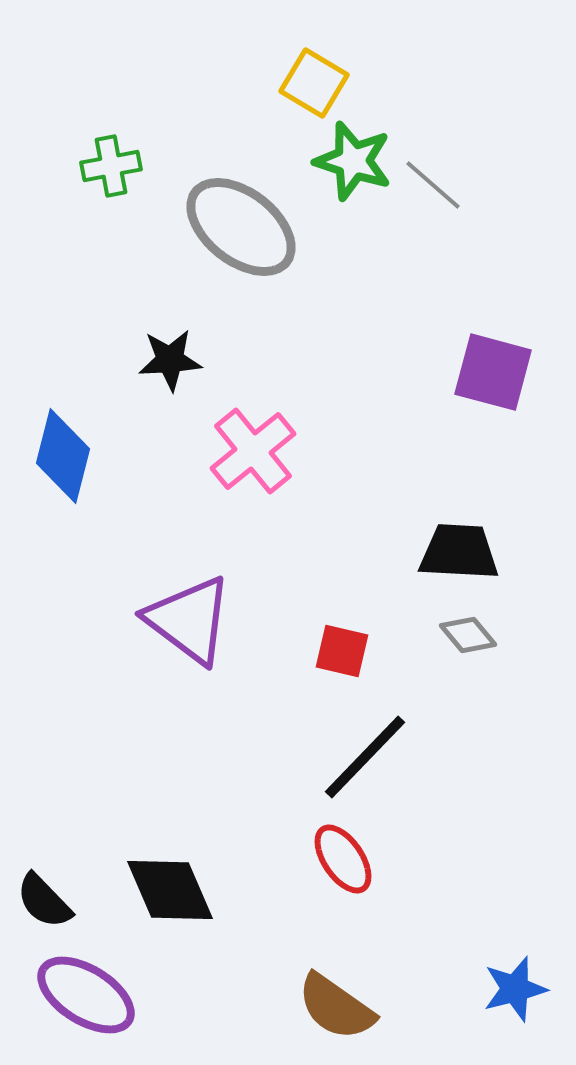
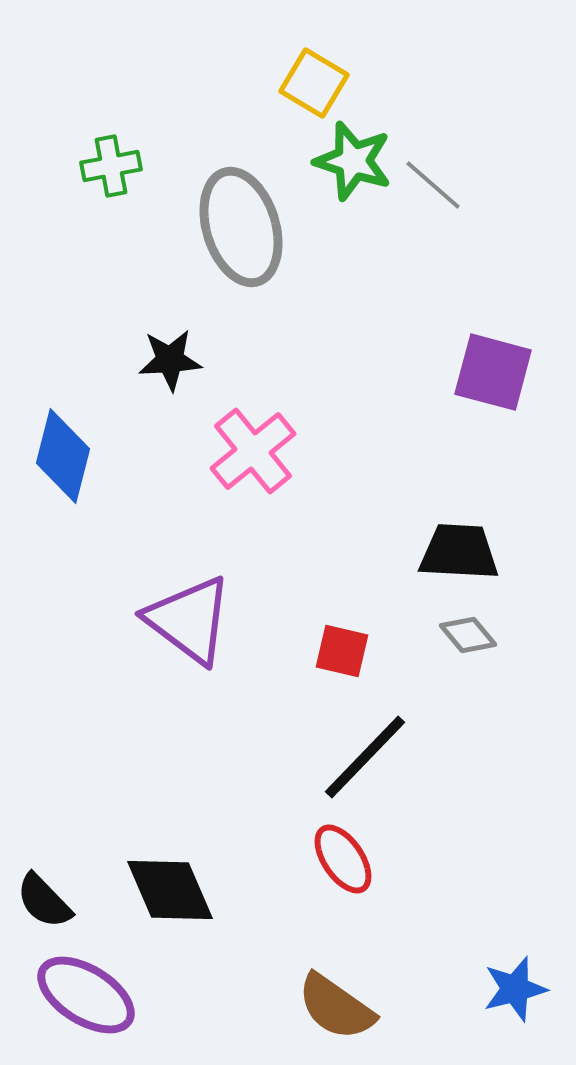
gray ellipse: rotated 35 degrees clockwise
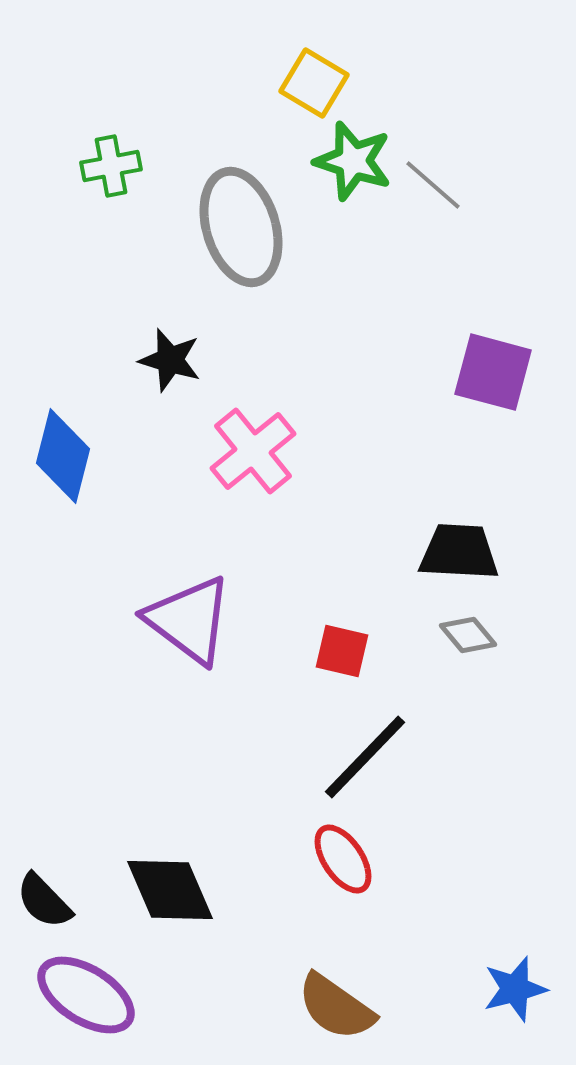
black star: rotated 20 degrees clockwise
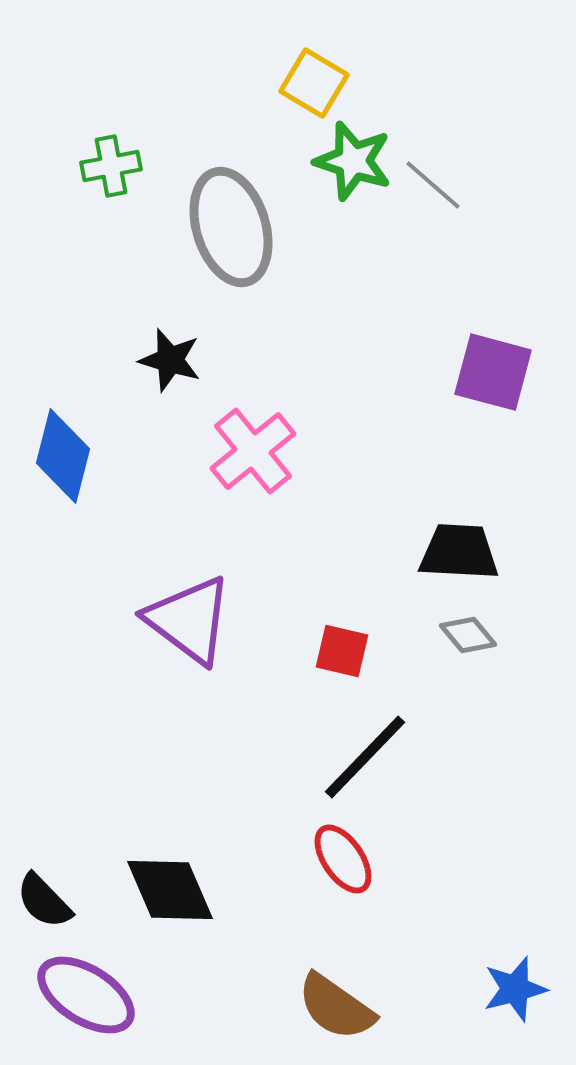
gray ellipse: moved 10 px left
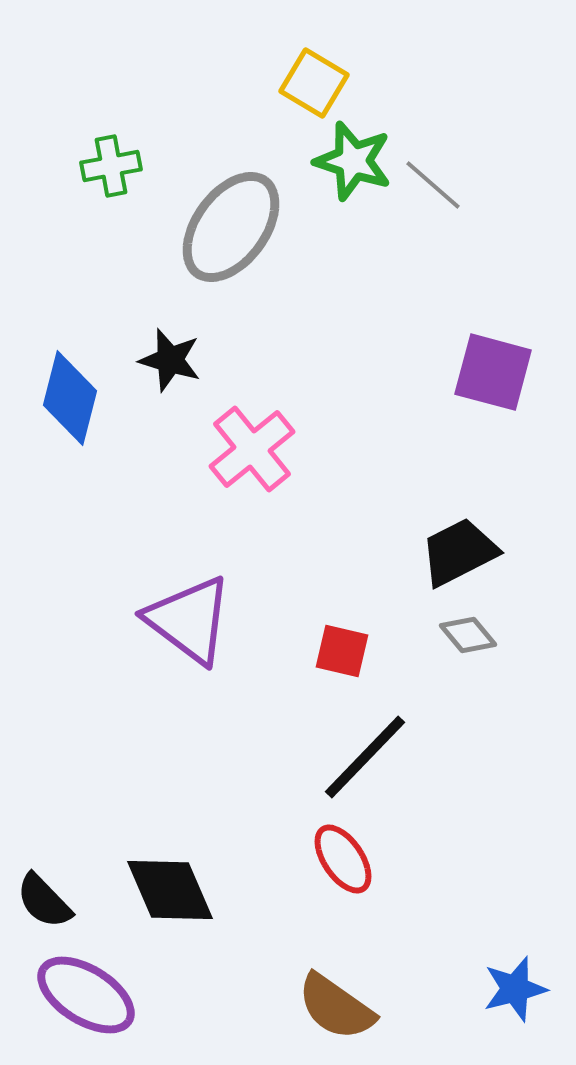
gray ellipse: rotated 53 degrees clockwise
pink cross: moved 1 px left, 2 px up
blue diamond: moved 7 px right, 58 px up
black trapezoid: rotated 30 degrees counterclockwise
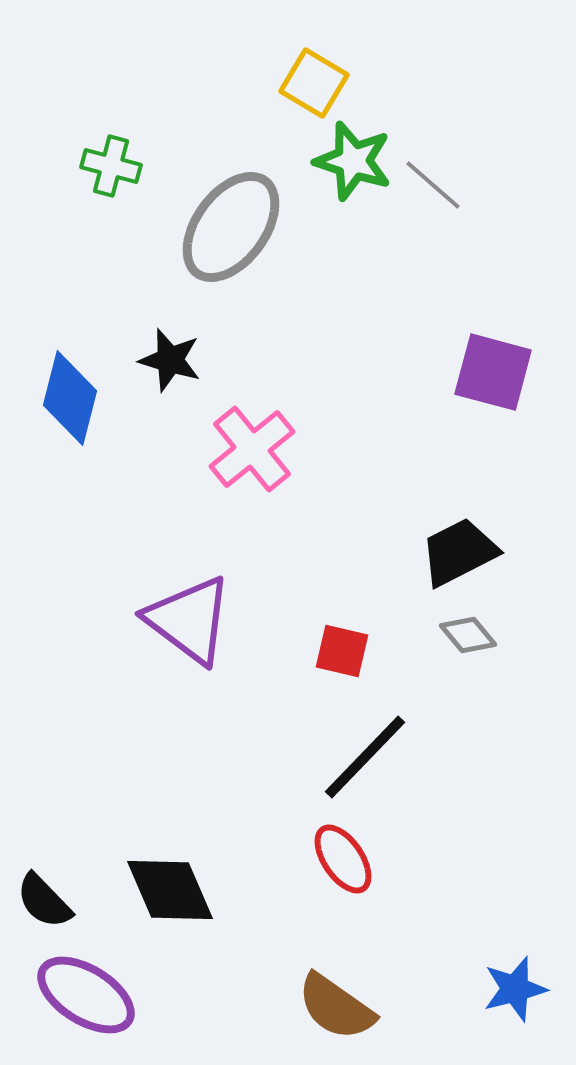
green cross: rotated 26 degrees clockwise
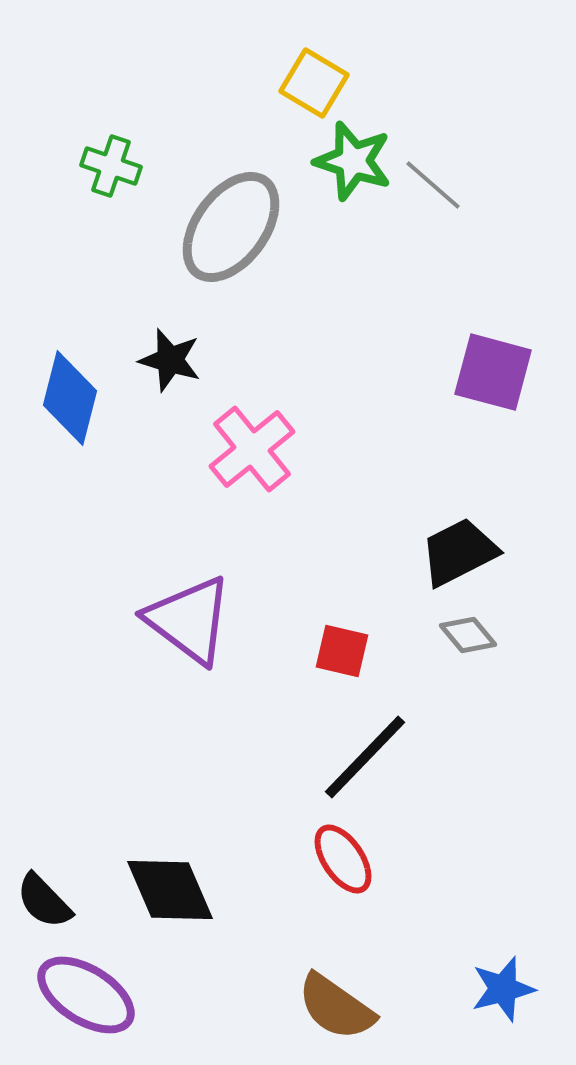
green cross: rotated 4 degrees clockwise
blue star: moved 12 px left
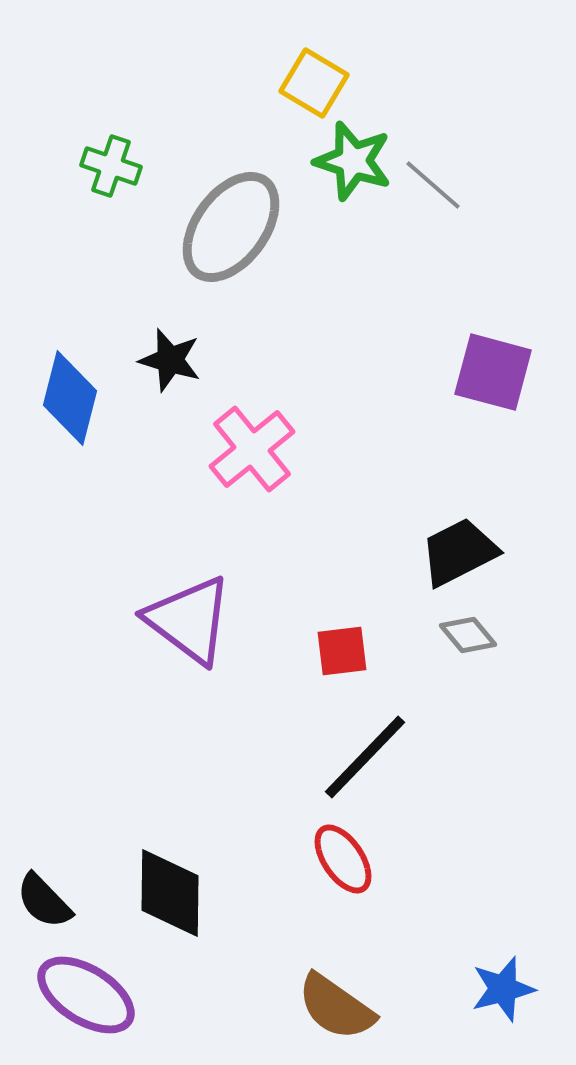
red square: rotated 20 degrees counterclockwise
black diamond: moved 3 px down; rotated 24 degrees clockwise
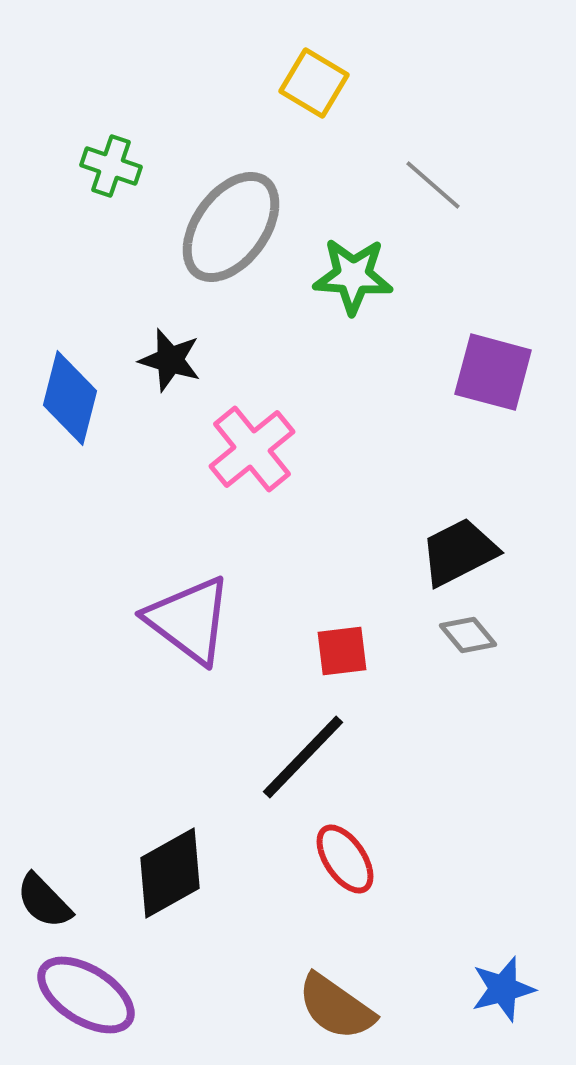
green star: moved 115 px down; rotated 14 degrees counterclockwise
black line: moved 62 px left
red ellipse: moved 2 px right
black diamond: moved 20 px up; rotated 60 degrees clockwise
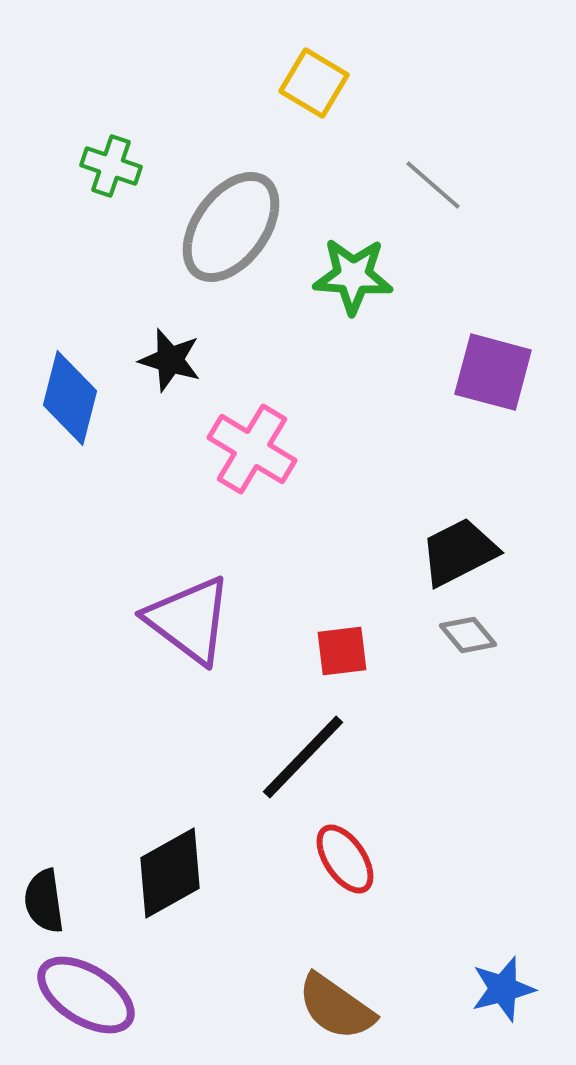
pink cross: rotated 20 degrees counterclockwise
black semicircle: rotated 36 degrees clockwise
